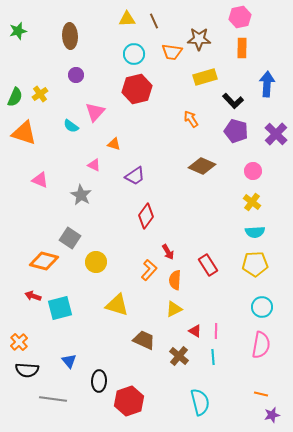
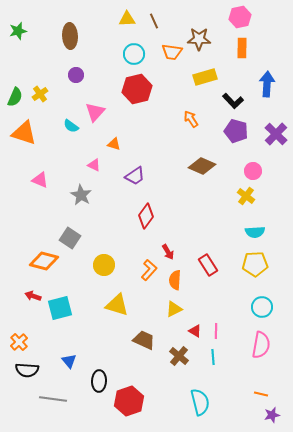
yellow cross at (252, 202): moved 6 px left, 6 px up
yellow circle at (96, 262): moved 8 px right, 3 px down
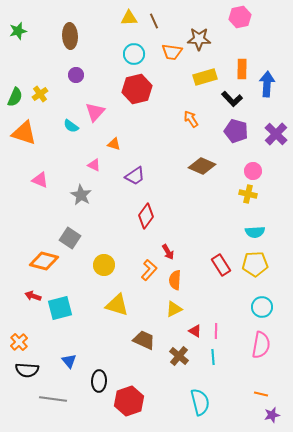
yellow triangle at (127, 19): moved 2 px right, 1 px up
orange rectangle at (242, 48): moved 21 px down
black L-shape at (233, 101): moved 1 px left, 2 px up
yellow cross at (246, 196): moved 2 px right, 2 px up; rotated 24 degrees counterclockwise
red rectangle at (208, 265): moved 13 px right
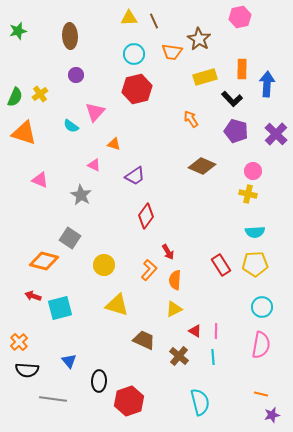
brown star at (199, 39): rotated 30 degrees clockwise
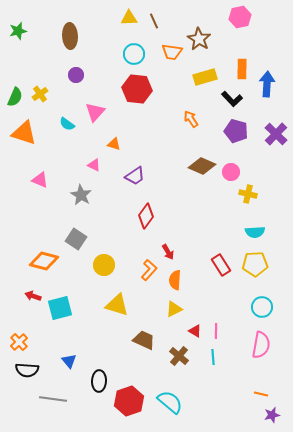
red hexagon at (137, 89): rotated 20 degrees clockwise
cyan semicircle at (71, 126): moved 4 px left, 2 px up
pink circle at (253, 171): moved 22 px left, 1 px down
gray square at (70, 238): moved 6 px right, 1 px down
cyan semicircle at (200, 402): moved 30 px left; rotated 36 degrees counterclockwise
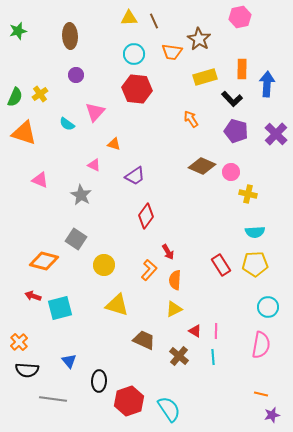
cyan circle at (262, 307): moved 6 px right
cyan semicircle at (170, 402): moved 1 px left, 7 px down; rotated 16 degrees clockwise
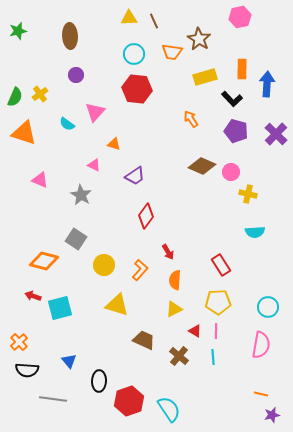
yellow pentagon at (255, 264): moved 37 px left, 38 px down
orange L-shape at (149, 270): moved 9 px left
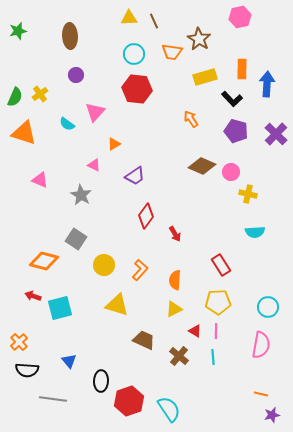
orange triangle at (114, 144): rotated 48 degrees counterclockwise
red arrow at (168, 252): moved 7 px right, 18 px up
black ellipse at (99, 381): moved 2 px right
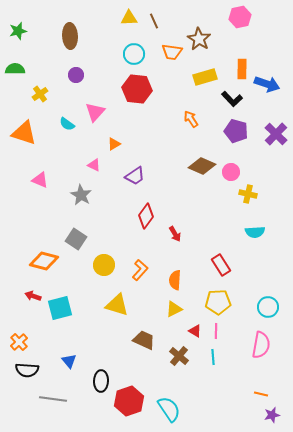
blue arrow at (267, 84): rotated 105 degrees clockwise
green semicircle at (15, 97): moved 28 px up; rotated 114 degrees counterclockwise
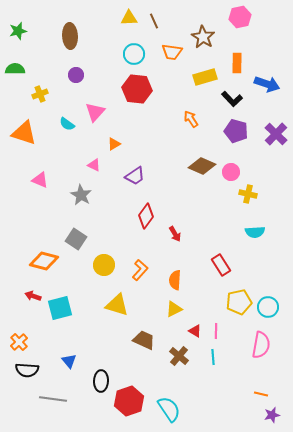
brown star at (199, 39): moved 4 px right, 2 px up
orange rectangle at (242, 69): moved 5 px left, 6 px up
yellow cross at (40, 94): rotated 14 degrees clockwise
yellow pentagon at (218, 302): moved 21 px right; rotated 10 degrees counterclockwise
